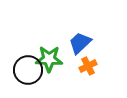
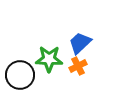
orange cross: moved 10 px left
black circle: moved 8 px left, 5 px down
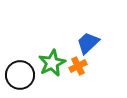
blue trapezoid: moved 8 px right
green star: moved 3 px right, 4 px down; rotated 28 degrees counterclockwise
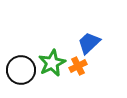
blue trapezoid: moved 1 px right
black circle: moved 1 px right, 5 px up
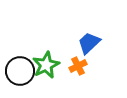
green star: moved 6 px left, 2 px down
black circle: moved 1 px left, 1 px down
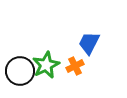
blue trapezoid: rotated 20 degrees counterclockwise
orange cross: moved 3 px left
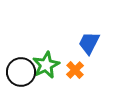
orange cross: moved 4 px down; rotated 18 degrees counterclockwise
black circle: moved 1 px right, 1 px down
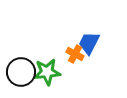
green star: moved 1 px right, 7 px down; rotated 20 degrees clockwise
orange cross: moved 16 px up; rotated 18 degrees counterclockwise
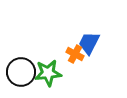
green star: moved 1 px right, 1 px down
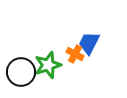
green star: moved 8 px up; rotated 12 degrees counterclockwise
